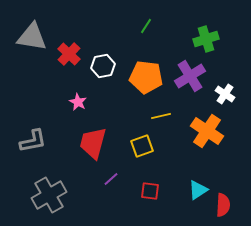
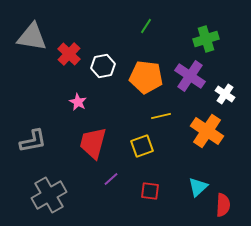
purple cross: rotated 24 degrees counterclockwise
cyan triangle: moved 3 px up; rotated 10 degrees counterclockwise
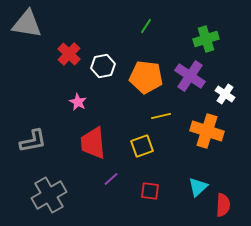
gray triangle: moved 5 px left, 13 px up
orange cross: rotated 16 degrees counterclockwise
red trapezoid: rotated 20 degrees counterclockwise
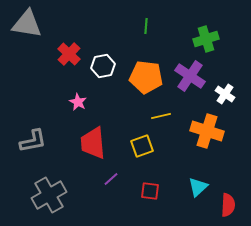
green line: rotated 28 degrees counterclockwise
red semicircle: moved 5 px right
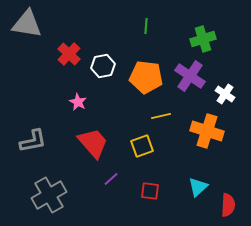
green cross: moved 3 px left
red trapezoid: rotated 144 degrees clockwise
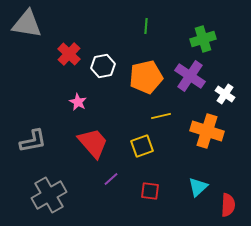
orange pentagon: rotated 20 degrees counterclockwise
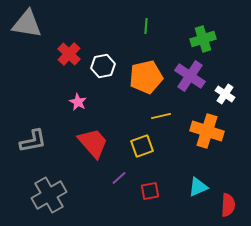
purple line: moved 8 px right, 1 px up
cyan triangle: rotated 20 degrees clockwise
red square: rotated 18 degrees counterclockwise
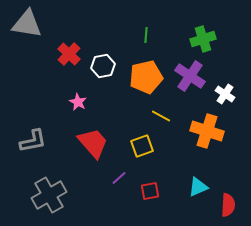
green line: moved 9 px down
yellow line: rotated 42 degrees clockwise
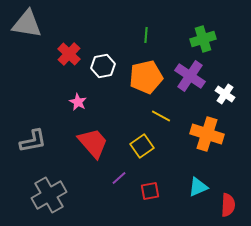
orange cross: moved 3 px down
yellow square: rotated 15 degrees counterclockwise
